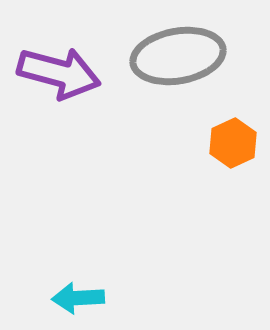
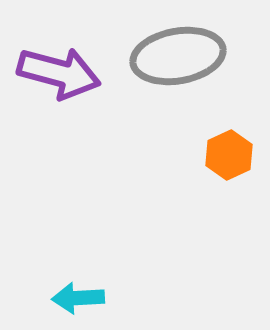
orange hexagon: moved 4 px left, 12 px down
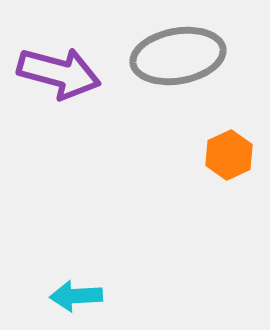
cyan arrow: moved 2 px left, 2 px up
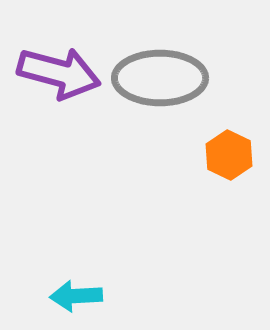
gray ellipse: moved 18 px left, 22 px down; rotated 10 degrees clockwise
orange hexagon: rotated 9 degrees counterclockwise
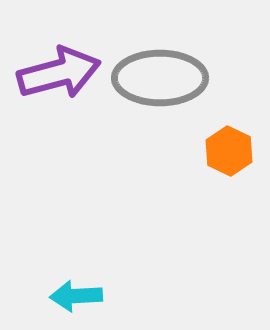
purple arrow: rotated 30 degrees counterclockwise
orange hexagon: moved 4 px up
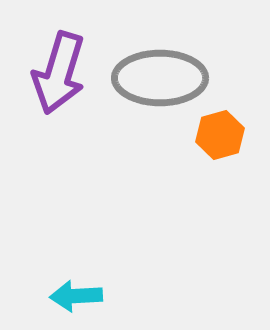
purple arrow: rotated 122 degrees clockwise
orange hexagon: moved 9 px left, 16 px up; rotated 18 degrees clockwise
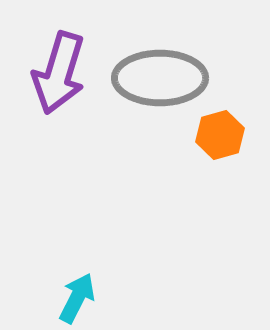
cyan arrow: moved 1 px right, 2 px down; rotated 120 degrees clockwise
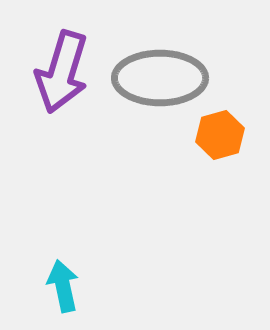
purple arrow: moved 3 px right, 1 px up
cyan arrow: moved 14 px left, 12 px up; rotated 39 degrees counterclockwise
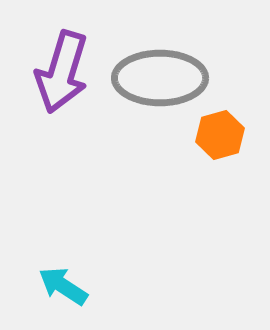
cyan arrow: rotated 45 degrees counterclockwise
